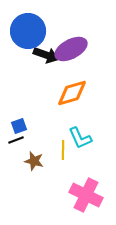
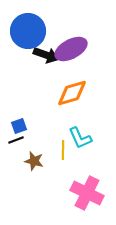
pink cross: moved 1 px right, 2 px up
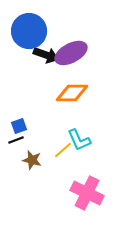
blue circle: moved 1 px right
purple ellipse: moved 4 px down
orange diamond: rotated 16 degrees clockwise
cyan L-shape: moved 1 px left, 2 px down
yellow line: rotated 48 degrees clockwise
brown star: moved 2 px left, 1 px up
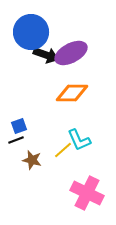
blue circle: moved 2 px right, 1 px down
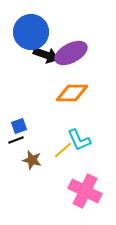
pink cross: moved 2 px left, 2 px up
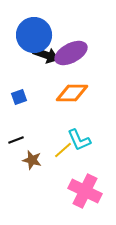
blue circle: moved 3 px right, 3 px down
blue square: moved 29 px up
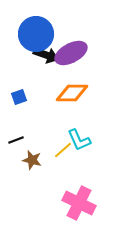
blue circle: moved 2 px right, 1 px up
pink cross: moved 6 px left, 12 px down
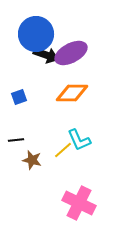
black line: rotated 14 degrees clockwise
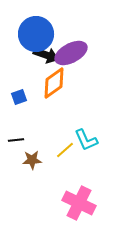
orange diamond: moved 18 px left, 10 px up; rotated 36 degrees counterclockwise
cyan L-shape: moved 7 px right
yellow line: moved 2 px right
brown star: rotated 18 degrees counterclockwise
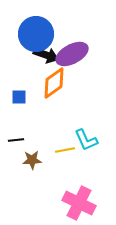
purple ellipse: moved 1 px right, 1 px down
blue square: rotated 21 degrees clockwise
yellow line: rotated 30 degrees clockwise
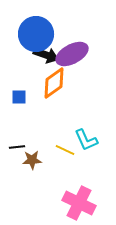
black line: moved 1 px right, 7 px down
yellow line: rotated 36 degrees clockwise
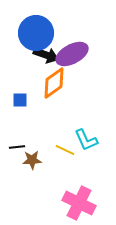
blue circle: moved 1 px up
blue square: moved 1 px right, 3 px down
